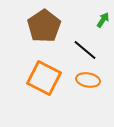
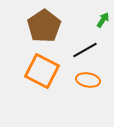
black line: rotated 70 degrees counterclockwise
orange square: moved 2 px left, 7 px up
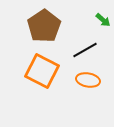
green arrow: rotated 98 degrees clockwise
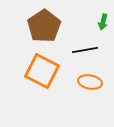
green arrow: moved 2 px down; rotated 63 degrees clockwise
black line: rotated 20 degrees clockwise
orange ellipse: moved 2 px right, 2 px down
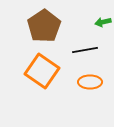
green arrow: rotated 63 degrees clockwise
orange square: rotated 8 degrees clockwise
orange ellipse: rotated 10 degrees counterclockwise
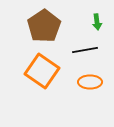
green arrow: moved 6 px left; rotated 84 degrees counterclockwise
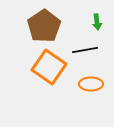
orange square: moved 7 px right, 4 px up
orange ellipse: moved 1 px right, 2 px down
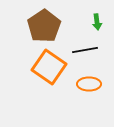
orange ellipse: moved 2 px left
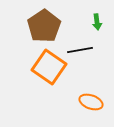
black line: moved 5 px left
orange ellipse: moved 2 px right, 18 px down; rotated 20 degrees clockwise
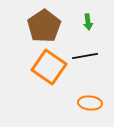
green arrow: moved 9 px left
black line: moved 5 px right, 6 px down
orange ellipse: moved 1 px left, 1 px down; rotated 15 degrees counterclockwise
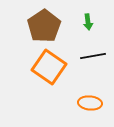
black line: moved 8 px right
